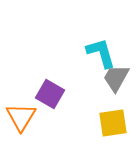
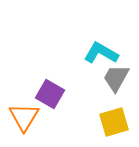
cyan L-shape: rotated 44 degrees counterclockwise
orange triangle: moved 3 px right
yellow square: moved 1 px right, 1 px up; rotated 8 degrees counterclockwise
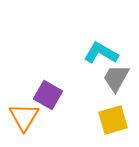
purple square: moved 2 px left, 1 px down
yellow square: moved 1 px left, 2 px up
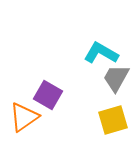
orange triangle: rotated 24 degrees clockwise
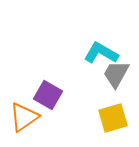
gray trapezoid: moved 4 px up
yellow square: moved 2 px up
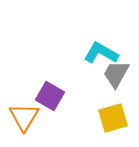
purple square: moved 2 px right, 1 px down
orange triangle: rotated 24 degrees counterclockwise
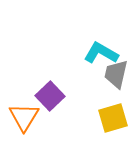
gray trapezoid: rotated 16 degrees counterclockwise
purple square: rotated 16 degrees clockwise
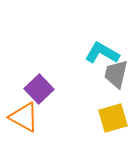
cyan L-shape: moved 1 px right
purple square: moved 11 px left, 7 px up
orange triangle: rotated 32 degrees counterclockwise
